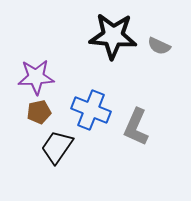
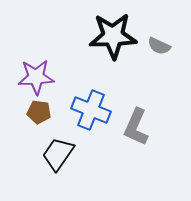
black star: rotated 6 degrees counterclockwise
brown pentagon: rotated 20 degrees clockwise
black trapezoid: moved 1 px right, 7 px down
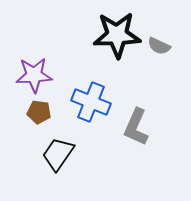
black star: moved 4 px right, 1 px up
purple star: moved 2 px left, 2 px up
blue cross: moved 8 px up
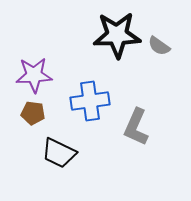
gray semicircle: rotated 10 degrees clockwise
blue cross: moved 1 px left, 1 px up; rotated 30 degrees counterclockwise
brown pentagon: moved 6 px left, 1 px down
black trapezoid: moved 1 px right, 1 px up; rotated 99 degrees counterclockwise
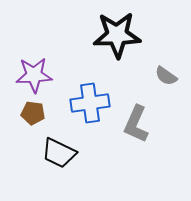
gray semicircle: moved 7 px right, 30 px down
blue cross: moved 2 px down
gray L-shape: moved 3 px up
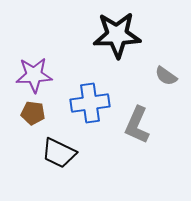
gray L-shape: moved 1 px right, 1 px down
